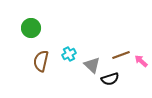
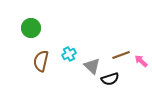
gray triangle: moved 1 px down
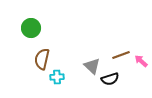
cyan cross: moved 12 px left, 23 px down; rotated 24 degrees clockwise
brown semicircle: moved 1 px right, 2 px up
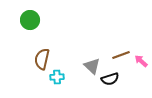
green circle: moved 1 px left, 8 px up
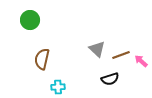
gray triangle: moved 5 px right, 17 px up
cyan cross: moved 1 px right, 10 px down
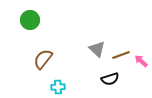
brown semicircle: moved 1 px right; rotated 25 degrees clockwise
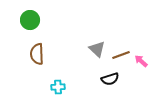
brown semicircle: moved 6 px left, 5 px up; rotated 40 degrees counterclockwise
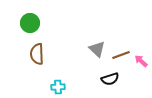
green circle: moved 3 px down
